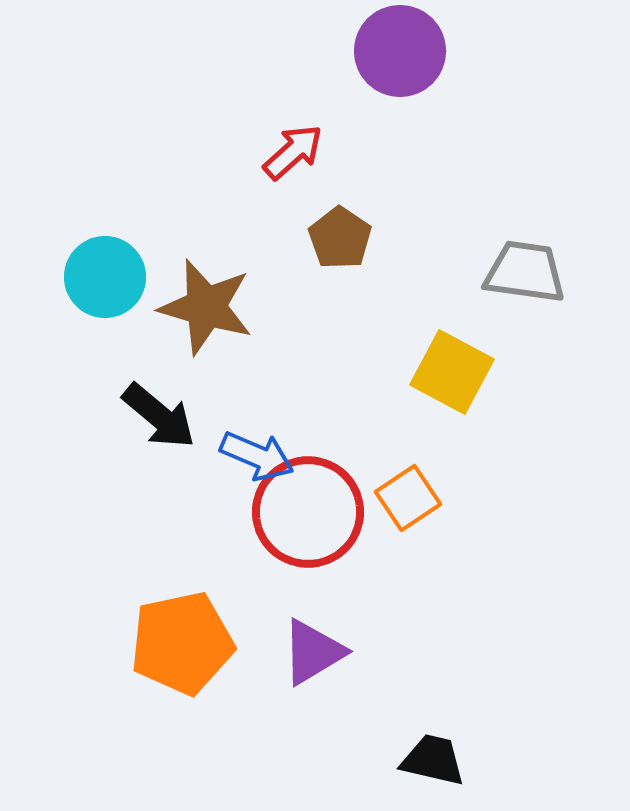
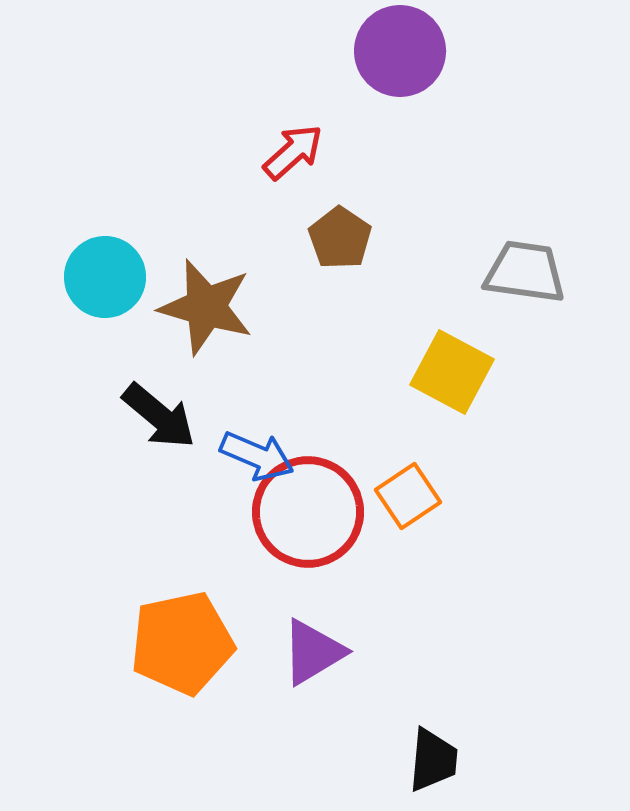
orange square: moved 2 px up
black trapezoid: rotated 82 degrees clockwise
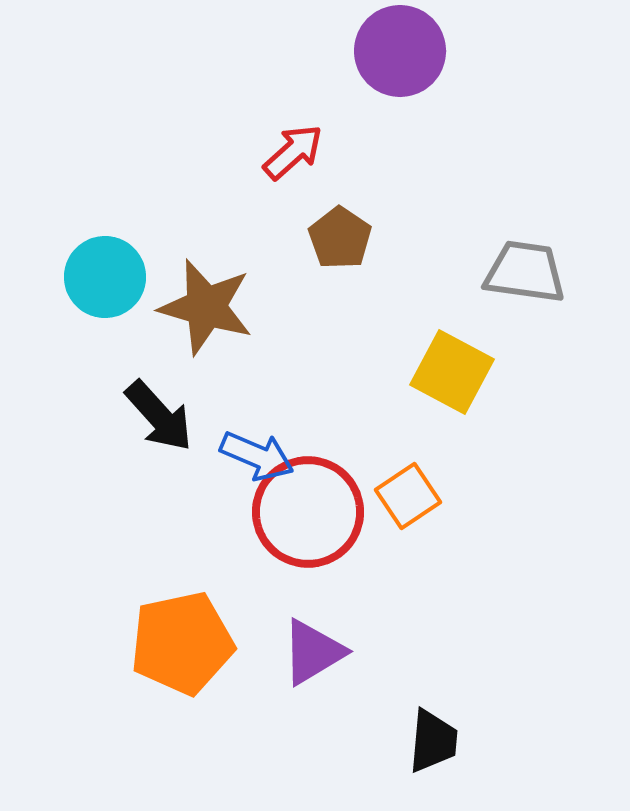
black arrow: rotated 8 degrees clockwise
black trapezoid: moved 19 px up
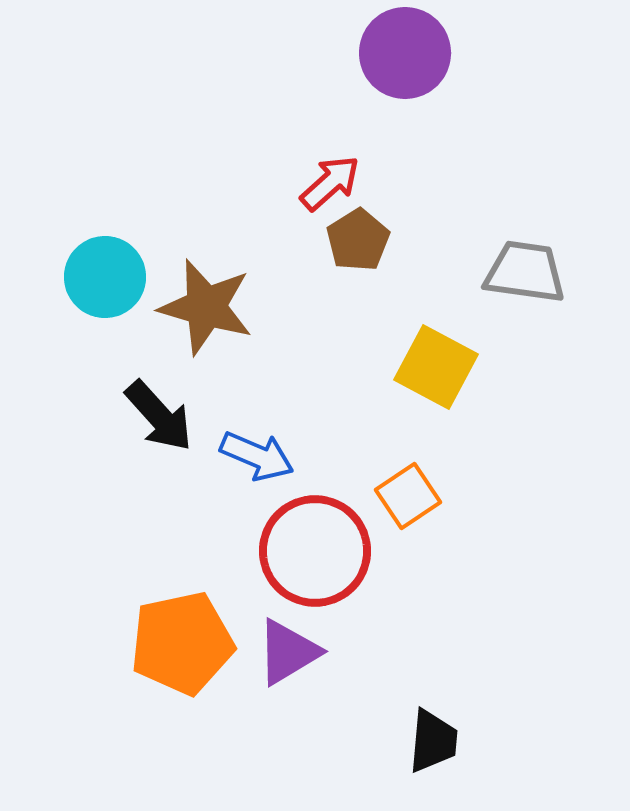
purple circle: moved 5 px right, 2 px down
red arrow: moved 37 px right, 31 px down
brown pentagon: moved 18 px right, 2 px down; rotated 6 degrees clockwise
yellow square: moved 16 px left, 5 px up
red circle: moved 7 px right, 39 px down
purple triangle: moved 25 px left
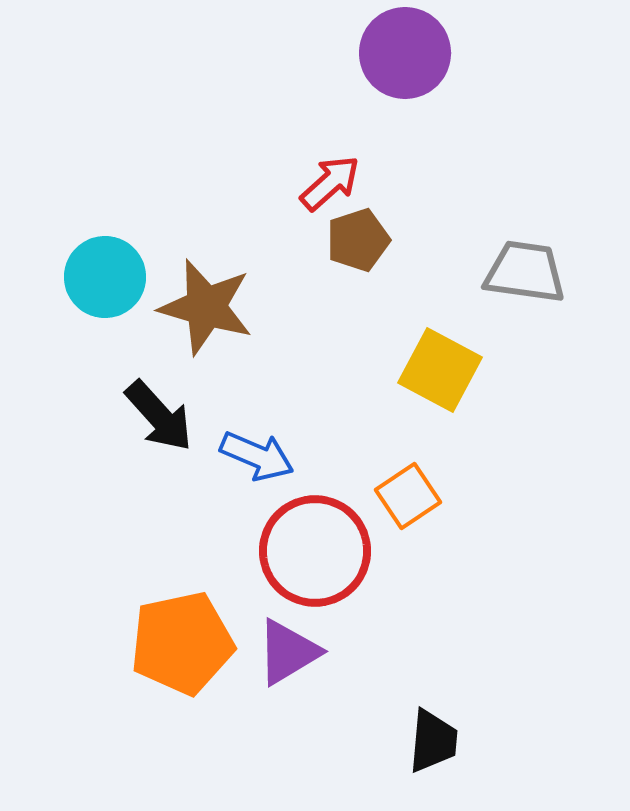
brown pentagon: rotated 14 degrees clockwise
yellow square: moved 4 px right, 3 px down
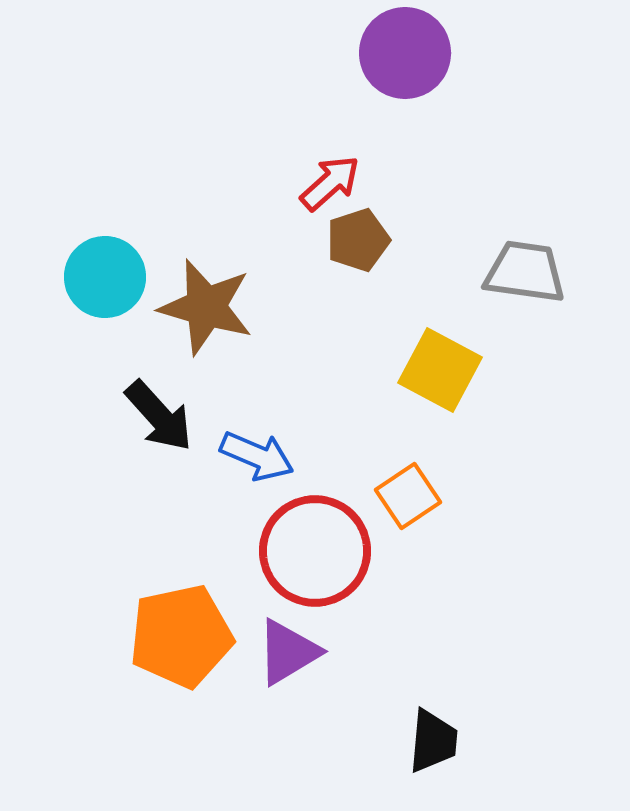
orange pentagon: moved 1 px left, 7 px up
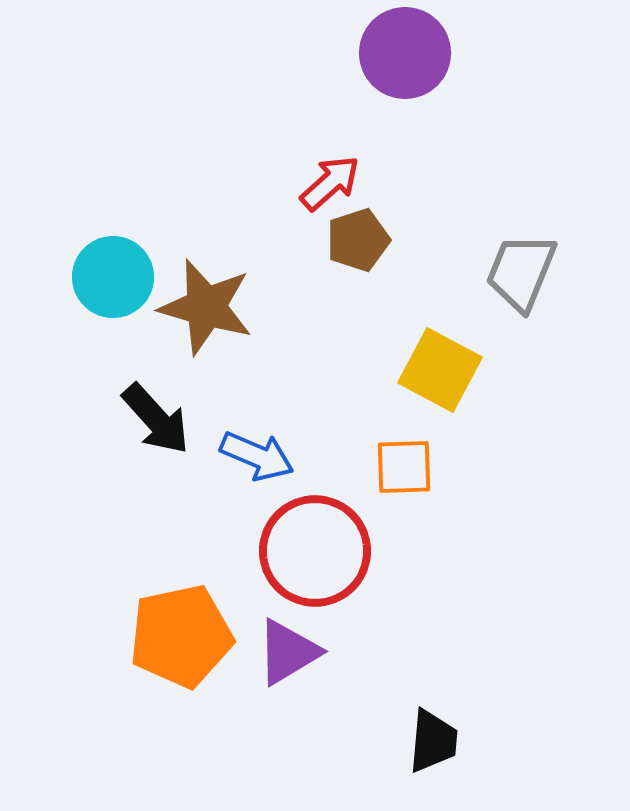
gray trapezoid: moved 4 px left; rotated 76 degrees counterclockwise
cyan circle: moved 8 px right
black arrow: moved 3 px left, 3 px down
orange square: moved 4 px left, 29 px up; rotated 32 degrees clockwise
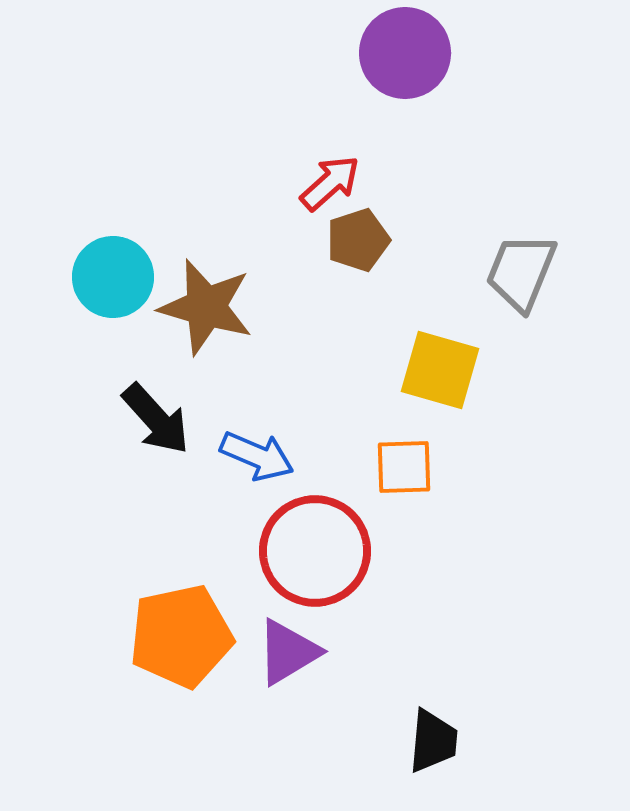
yellow square: rotated 12 degrees counterclockwise
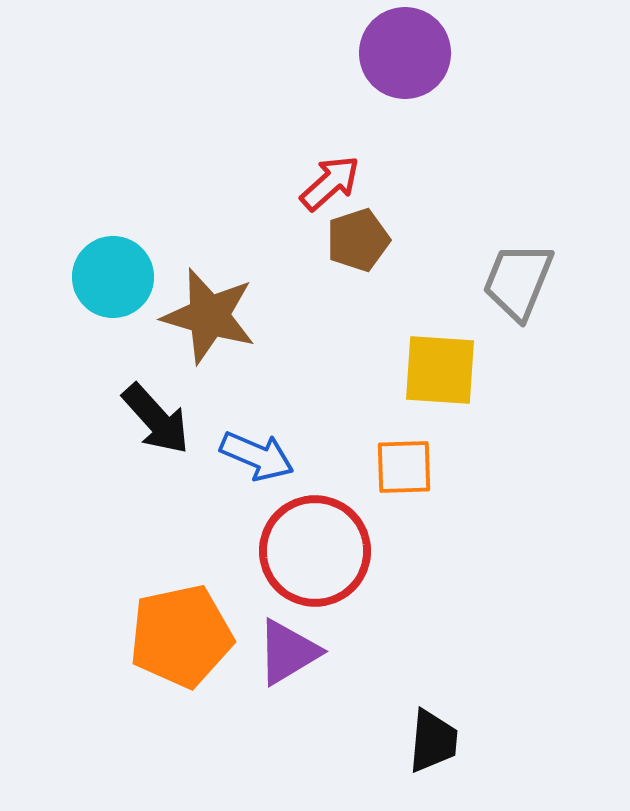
gray trapezoid: moved 3 px left, 9 px down
brown star: moved 3 px right, 9 px down
yellow square: rotated 12 degrees counterclockwise
